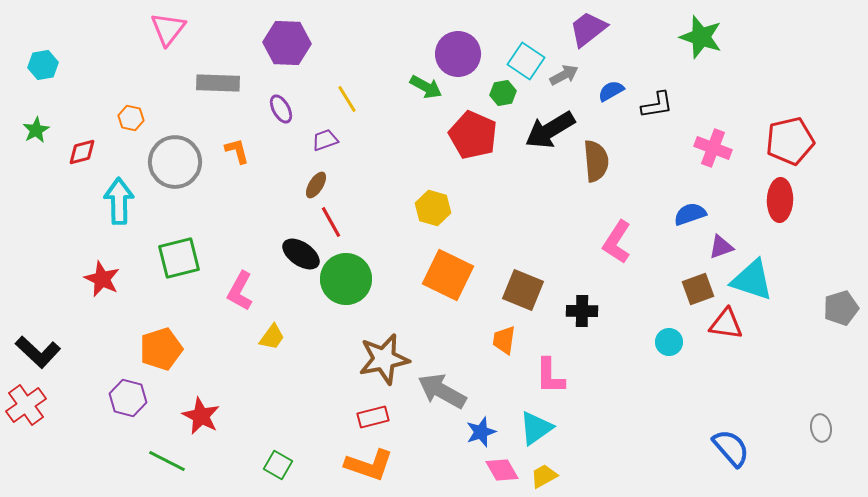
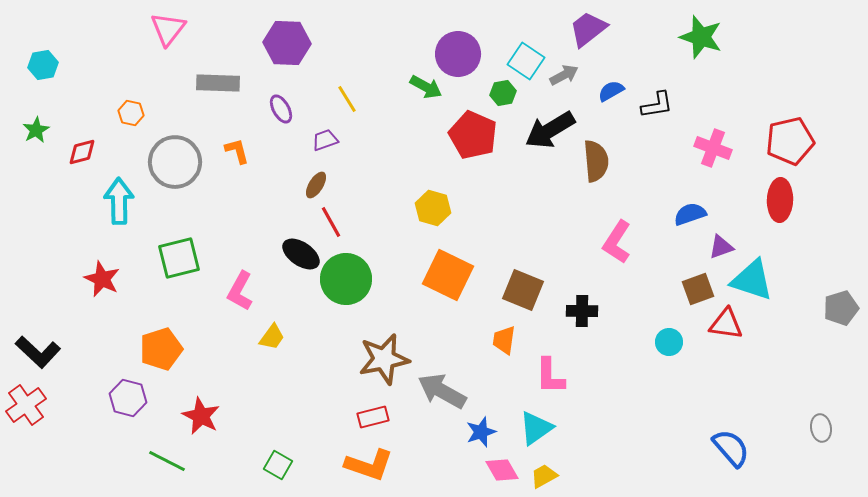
orange hexagon at (131, 118): moved 5 px up
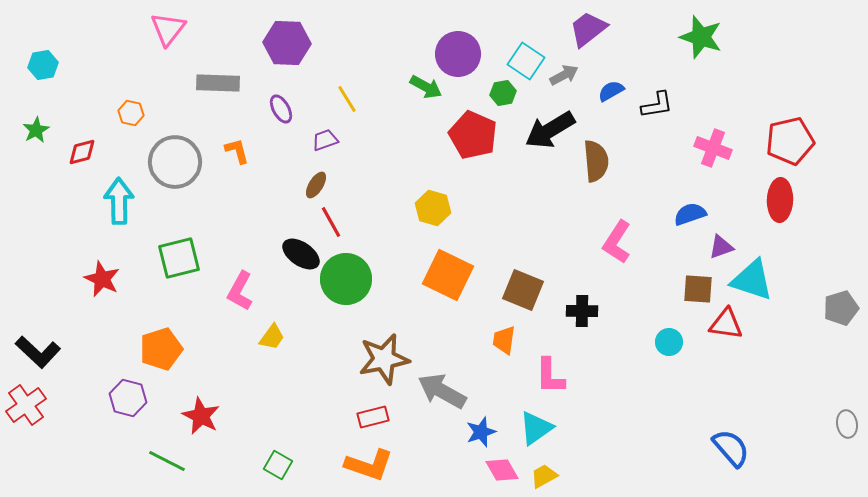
brown square at (698, 289): rotated 24 degrees clockwise
gray ellipse at (821, 428): moved 26 px right, 4 px up
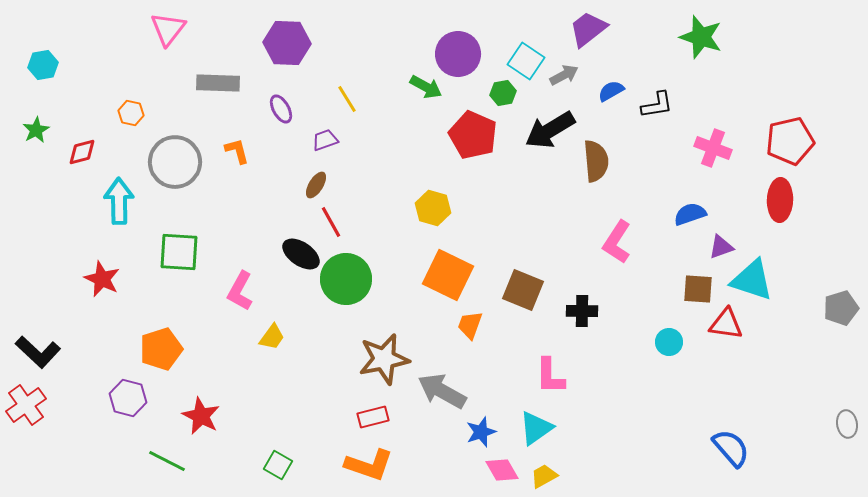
green square at (179, 258): moved 6 px up; rotated 18 degrees clockwise
orange trapezoid at (504, 340): moved 34 px left, 15 px up; rotated 12 degrees clockwise
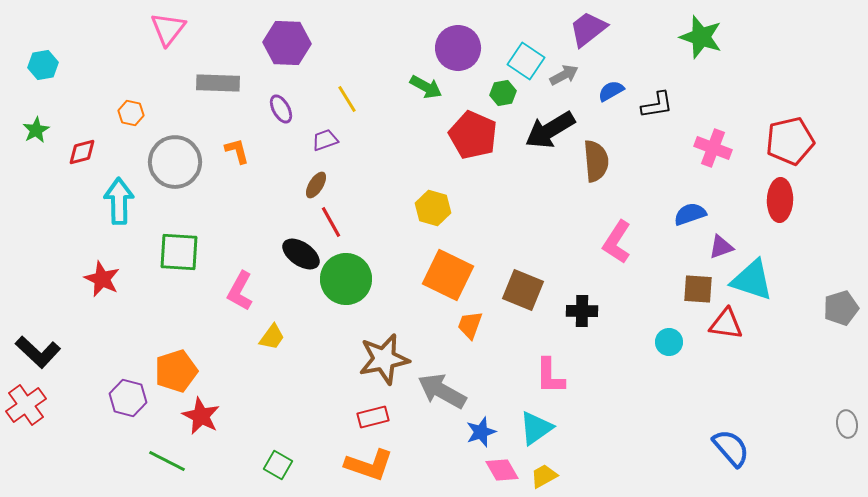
purple circle at (458, 54): moved 6 px up
orange pentagon at (161, 349): moved 15 px right, 22 px down
